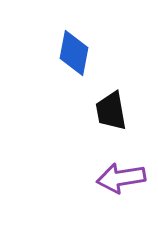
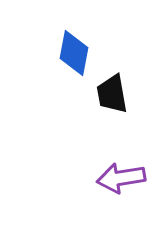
black trapezoid: moved 1 px right, 17 px up
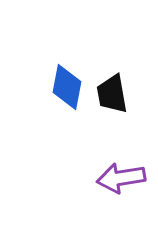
blue diamond: moved 7 px left, 34 px down
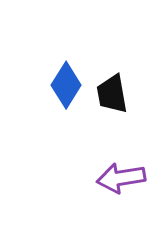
blue diamond: moved 1 px left, 2 px up; rotated 21 degrees clockwise
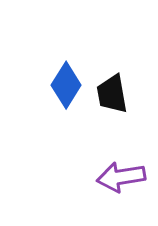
purple arrow: moved 1 px up
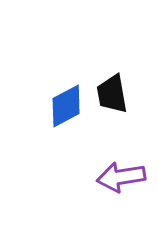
blue diamond: moved 21 px down; rotated 30 degrees clockwise
